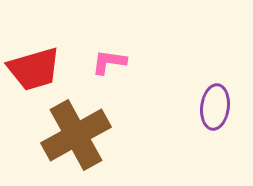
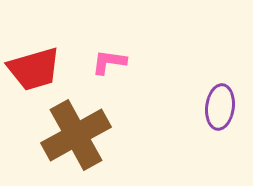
purple ellipse: moved 5 px right
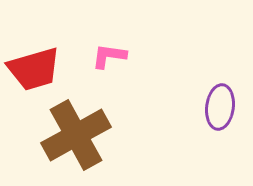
pink L-shape: moved 6 px up
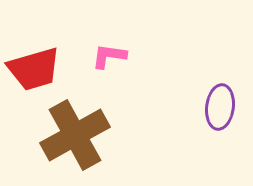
brown cross: moved 1 px left
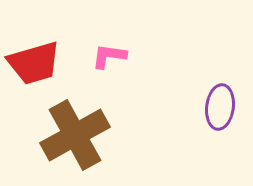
red trapezoid: moved 6 px up
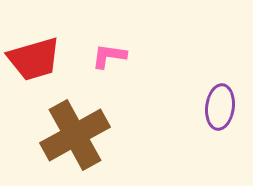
red trapezoid: moved 4 px up
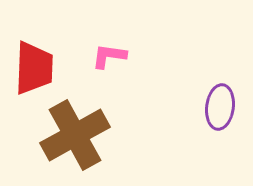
red trapezoid: moved 9 px down; rotated 72 degrees counterclockwise
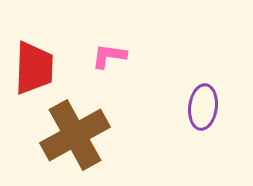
purple ellipse: moved 17 px left
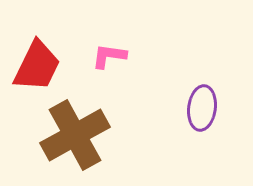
red trapezoid: moved 3 px right, 2 px up; rotated 24 degrees clockwise
purple ellipse: moved 1 px left, 1 px down
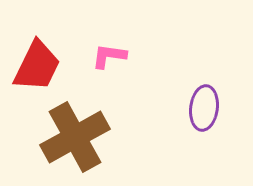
purple ellipse: moved 2 px right
brown cross: moved 2 px down
